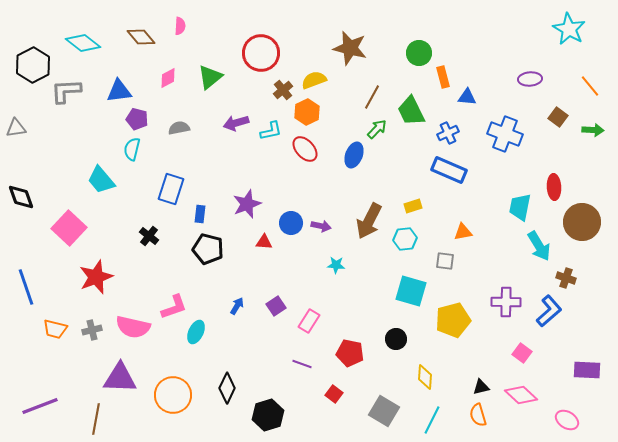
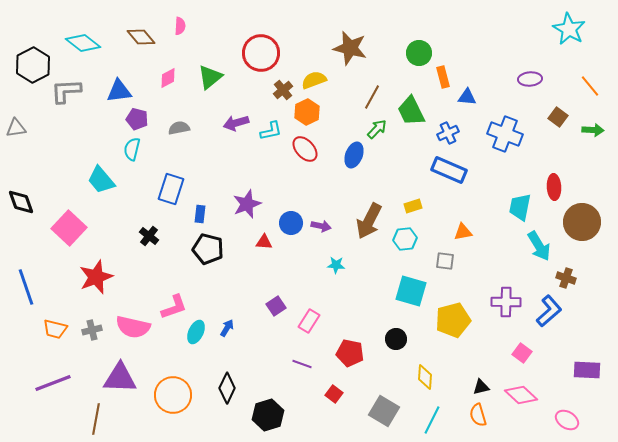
black diamond at (21, 197): moved 5 px down
blue arrow at (237, 306): moved 10 px left, 22 px down
purple line at (40, 406): moved 13 px right, 23 px up
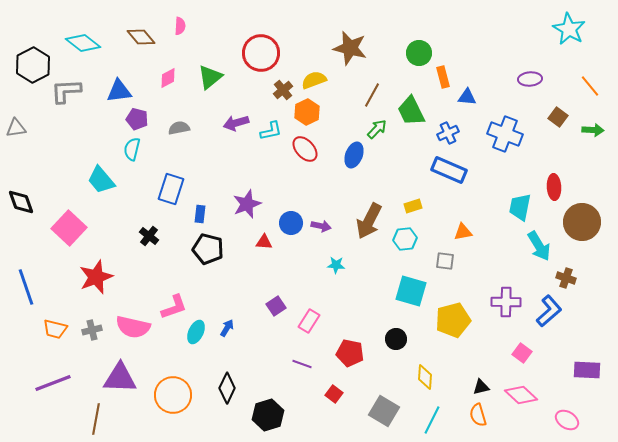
brown line at (372, 97): moved 2 px up
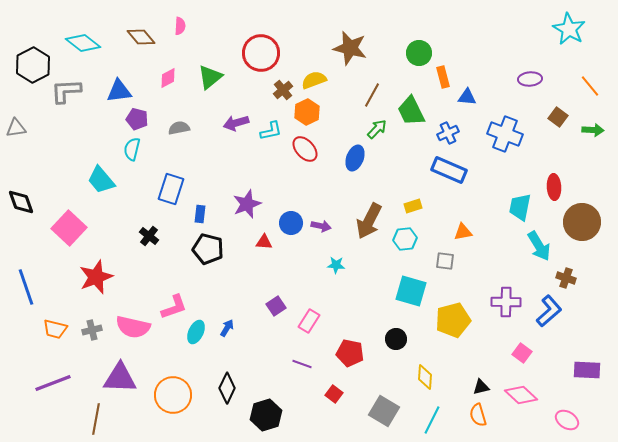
blue ellipse at (354, 155): moved 1 px right, 3 px down
black hexagon at (268, 415): moved 2 px left
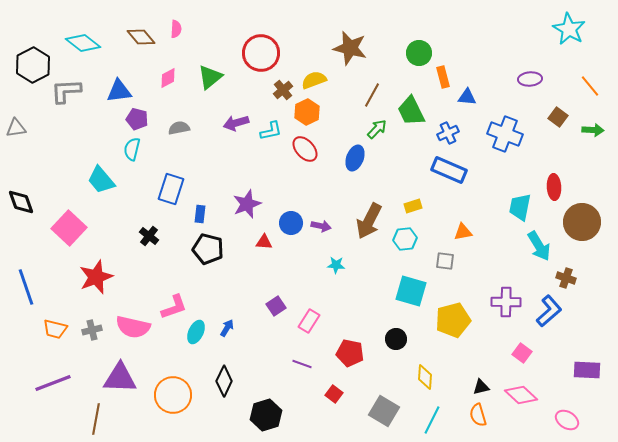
pink semicircle at (180, 26): moved 4 px left, 3 px down
black diamond at (227, 388): moved 3 px left, 7 px up
